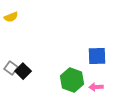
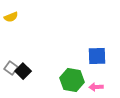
green hexagon: rotated 10 degrees counterclockwise
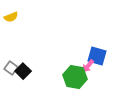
blue square: rotated 18 degrees clockwise
green hexagon: moved 3 px right, 3 px up
pink arrow: moved 8 px left, 21 px up; rotated 48 degrees counterclockwise
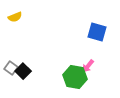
yellow semicircle: moved 4 px right
blue square: moved 24 px up
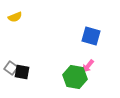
blue square: moved 6 px left, 4 px down
black square: moved 1 px left, 1 px down; rotated 35 degrees counterclockwise
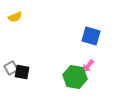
gray square: rotated 24 degrees clockwise
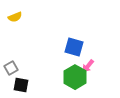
blue square: moved 17 px left, 11 px down
black square: moved 1 px left, 13 px down
green hexagon: rotated 20 degrees clockwise
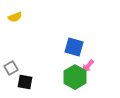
black square: moved 4 px right, 3 px up
